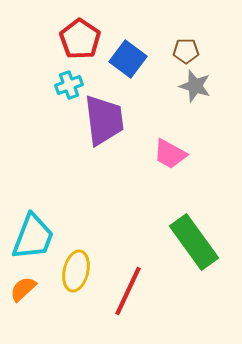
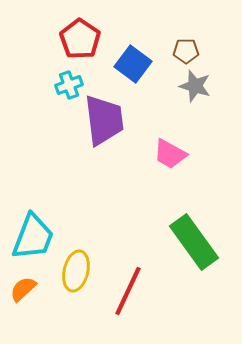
blue square: moved 5 px right, 5 px down
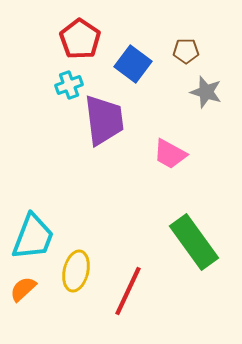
gray star: moved 11 px right, 6 px down
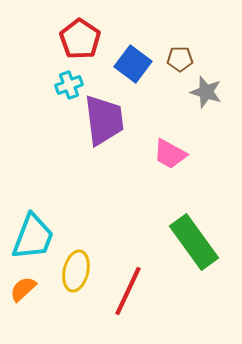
brown pentagon: moved 6 px left, 8 px down
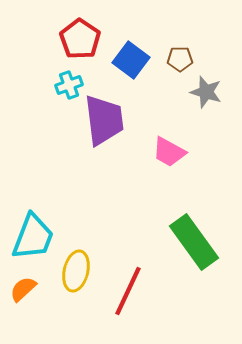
blue square: moved 2 px left, 4 px up
pink trapezoid: moved 1 px left, 2 px up
